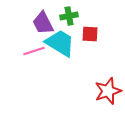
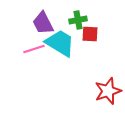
green cross: moved 9 px right, 4 px down
pink line: moved 2 px up
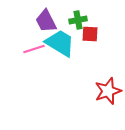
purple trapezoid: moved 3 px right, 2 px up
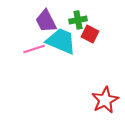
red square: rotated 24 degrees clockwise
cyan trapezoid: moved 1 px right, 2 px up; rotated 8 degrees counterclockwise
red star: moved 3 px left, 9 px down; rotated 8 degrees counterclockwise
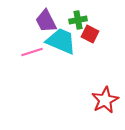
pink line: moved 2 px left, 3 px down
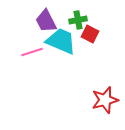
red star: rotated 12 degrees clockwise
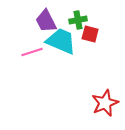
red square: rotated 12 degrees counterclockwise
red star: moved 3 px down; rotated 8 degrees counterclockwise
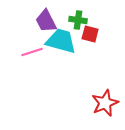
green cross: rotated 18 degrees clockwise
cyan trapezoid: rotated 8 degrees counterclockwise
